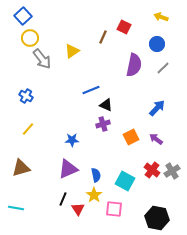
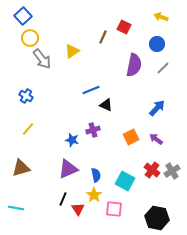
purple cross: moved 10 px left, 6 px down
blue star: rotated 16 degrees clockwise
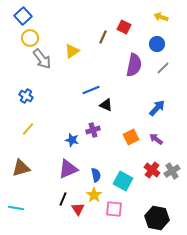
cyan square: moved 2 px left
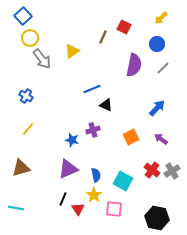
yellow arrow: moved 1 px down; rotated 64 degrees counterclockwise
blue line: moved 1 px right, 1 px up
purple arrow: moved 5 px right
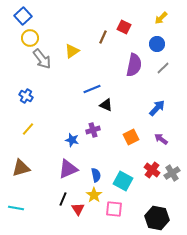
gray cross: moved 2 px down
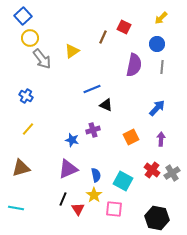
gray line: moved 1 px left, 1 px up; rotated 40 degrees counterclockwise
purple arrow: rotated 56 degrees clockwise
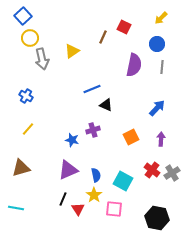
gray arrow: rotated 25 degrees clockwise
purple triangle: moved 1 px down
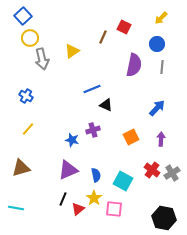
yellow star: moved 3 px down
red triangle: rotated 24 degrees clockwise
black hexagon: moved 7 px right
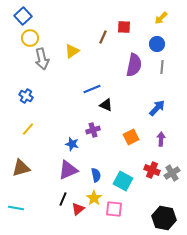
red square: rotated 24 degrees counterclockwise
blue star: moved 4 px down
red cross: rotated 14 degrees counterclockwise
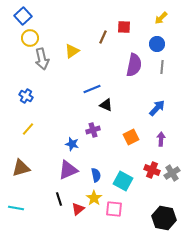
black line: moved 4 px left; rotated 40 degrees counterclockwise
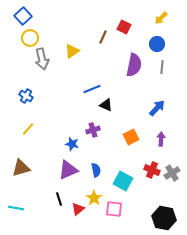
red square: rotated 24 degrees clockwise
blue semicircle: moved 5 px up
